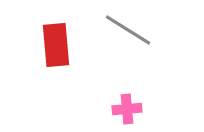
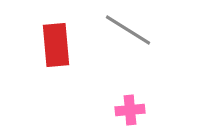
pink cross: moved 3 px right, 1 px down
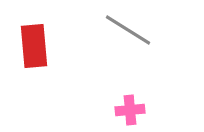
red rectangle: moved 22 px left, 1 px down
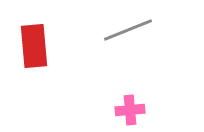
gray line: rotated 54 degrees counterclockwise
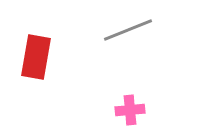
red rectangle: moved 2 px right, 11 px down; rotated 15 degrees clockwise
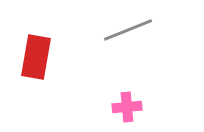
pink cross: moved 3 px left, 3 px up
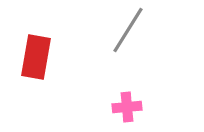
gray line: rotated 36 degrees counterclockwise
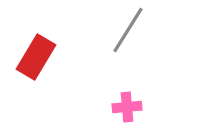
red rectangle: rotated 21 degrees clockwise
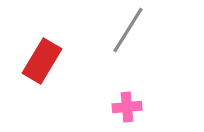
red rectangle: moved 6 px right, 4 px down
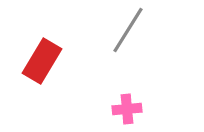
pink cross: moved 2 px down
